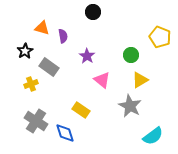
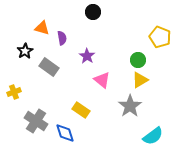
purple semicircle: moved 1 px left, 2 px down
green circle: moved 7 px right, 5 px down
yellow cross: moved 17 px left, 8 px down
gray star: rotated 10 degrees clockwise
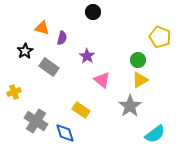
purple semicircle: rotated 24 degrees clockwise
cyan semicircle: moved 2 px right, 2 px up
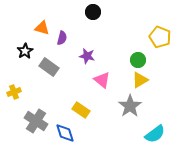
purple star: rotated 21 degrees counterclockwise
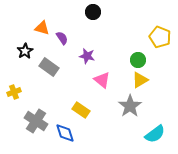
purple semicircle: rotated 48 degrees counterclockwise
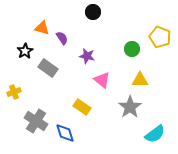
green circle: moved 6 px left, 11 px up
gray rectangle: moved 1 px left, 1 px down
yellow triangle: rotated 30 degrees clockwise
gray star: moved 1 px down
yellow rectangle: moved 1 px right, 3 px up
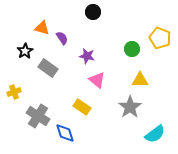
yellow pentagon: moved 1 px down
pink triangle: moved 5 px left
gray cross: moved 2 px right, 5 px up
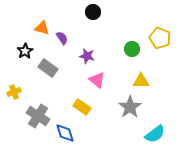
yellow triangle: moved 1 px right, 1 px down
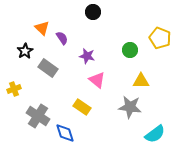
orange triangle: rotated 28 degrees clockwise
green circle: moved 2 px left, 1 px down
yellow cross: moved 3 px up
gray star: rotated 30 degrees counterclockwise
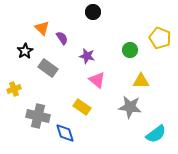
gray cross: rotated 20 degrees counterclockwise
cyan semicircle: moved 1 px right
